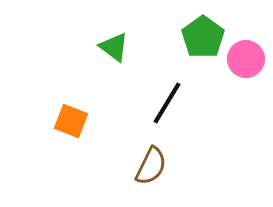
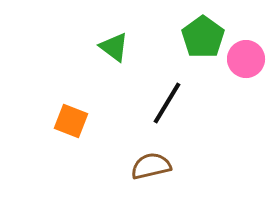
brown semicircle: rotated 129 degrees counterclockwise
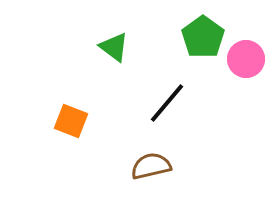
black line: rotated 9 degrees clockwise
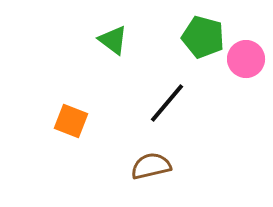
green pentagon: rotated 21 degrees counterclockwise
green triangle: moved 1 px left, 7 px up
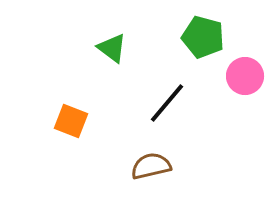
green triangle: moved 1 px left, 8 px down
pink circle: moved 1 px left, 17 px down
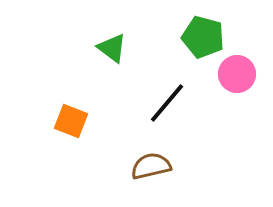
pink circle: moved 8 px left, 2 px up
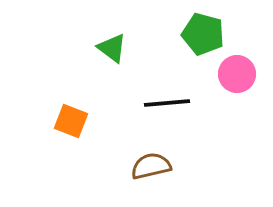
green pentagon: moved 3 px up
black line: rotated 45 degrees clockwise
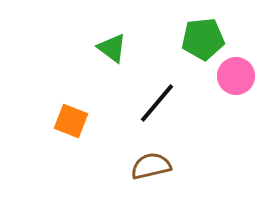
green pentagon: moved 5 px down; rotated 21 degrees counterclockwise
pink circle: moved 1 px left, 2 px down
black line: moved 10 px left; rotated 45 degrees counterclockwise
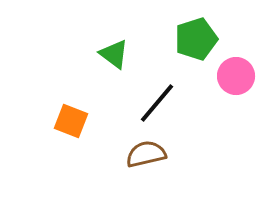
green pentagon: moved 7 px left; rotated 12 degrees counterclockwise
green triangle: moved 2 px right, 6 px down
brown semicircle: moved 5 px left, 12 px up
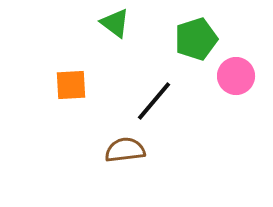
green triangle: moved 1 px right, 31 px up
black line: moved 3 px left, 2 px up
orange square: moved 36 px up; rotated 24 degrees counterclockwise
brown semicircle: moved 21 px left, 4 px up; rotated 6 degrees clockwise
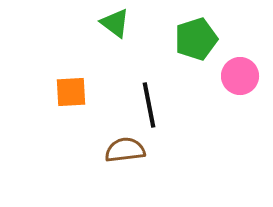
pink circle: moved 4 px right
orange square: moved 7 px down
black line: moved 5 px left, 4 px down; rotated 51 degrees counterclockwise
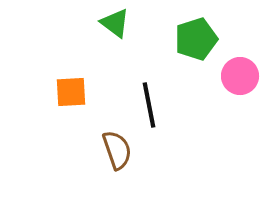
brown semicircle: moved 8 px left; rotated 78 degrees clockwise
